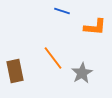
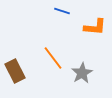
brown rectangle: rotated 15 degrees counterclockwise
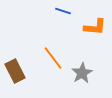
blue line: moved 1 px right
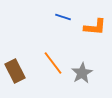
blue line: moved 6 px down
orange line: moved 5 px down
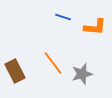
gray star: moved 1 px down; rotated 15 degrees clockwise
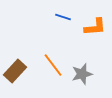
orange L-shape: rotated 10 degrees counterclockwise
orange line: moved 2 px down
brown rectangle: rotated 70 degrees clockwise
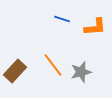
blue line: moved 1 px left, 2 px down
gray star: moved 1 px left, 2 px up
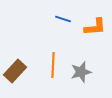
blue line: moved 1 px right
orange line: rotated 40 degrees clockwise
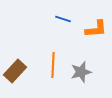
orange L-shape: moved 1 px right, 2 px down
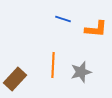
orange L-shape: rotated 10 degrees clockwise
brown rectangle: moved 8 px down
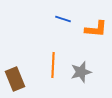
brown rectangle: rotated 65 degrees counterclockwise
